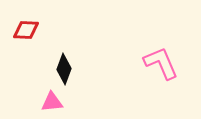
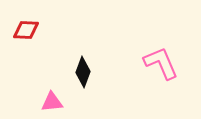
black diamond: moved 19 px right, 3 px down
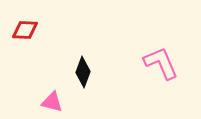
red diamond: moved 1 px left
pink triangle: rotated 20 degrees clockwise
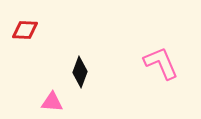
black diamond: moved 3 px left
pink triangle: rotated 10 degrees counterclockwise
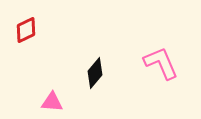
red diamond: moved 1 px right; rotated 28 degrees counterclockwise
black diamond: moved 15 px right, 1 px down; rotated 20 degrees clockwise
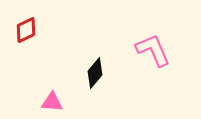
pink L-shape: moved 8 px left, 13 px up
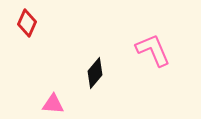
red diamond: moved 1 px right, 7 px up; rotated 40 degrees counterclockwise
pink triangle: moved 1 px right, 2 px down
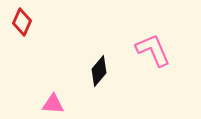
red diamond: moved 5 px left, 1 px up
black diamond: moved 4 px right, 2 px up
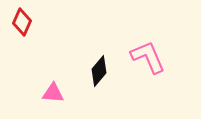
pink L-shape: moved 5 px left, 7 px down
pink triangle: moved 11 px up
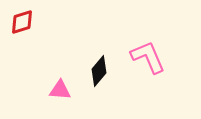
red diamond: rotated 48 degrees clockwise
pink triangle: moved 7 px right, 3 px up
